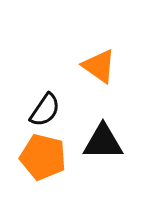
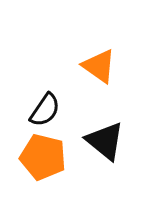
black triangle: moved 2 px right, 1 px up; rotated 39 degrees clockwise
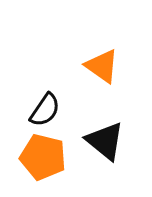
orange triangle: moved 3 px right
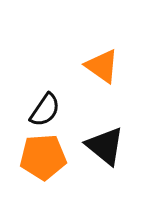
black triangle: moved 5 px down
orange pentagon: rotated 18 degrees counterclockwise
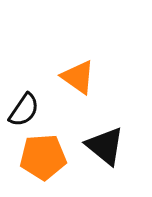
orange triangle: moved 24 px left, 11 px down
black semicircle: moved 21 px left
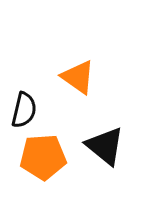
black semicircle: rotated 21 degrees counterclockwise
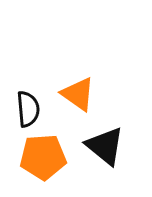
orange triangle: moved 17 px down
black semicircle: moved 4 px right, 1 px up; rotated 18 degrees counterclockwise
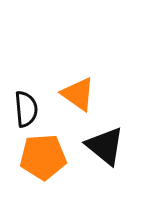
black semicircle: moved 2 px left
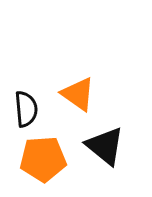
orange pentagon: moved 2 px down
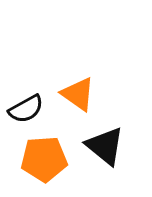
black semicircle: rotated 66 degrees clockwise
orange pentagon: moved 1 px right
